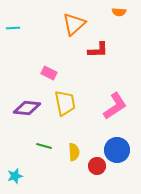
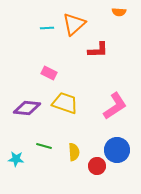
cyan line: moved 34 px right
yellow trapezoid: rotated 60 degrees counterclockwise
cyan star: moved 1 px right, 17 px up; rotated 21 degrees clockwise
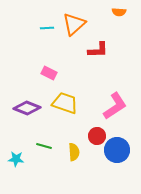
purple diamond: rotated 16 degrees clockwise
red circle: moved 30 px up
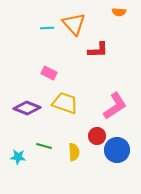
orange triangle: rotated 30 degrees counterclockwise
cyan star: moved 2 px right, 2 px up
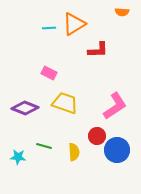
orange semicircle: moved 3 px right
orange triangle: rotated 40 degrees clockwise
cyan line: moved 2 px right
purple diamond: moved 2 px left
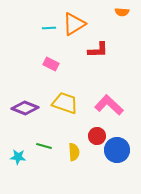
pink rectangle: moved 2 px right, 9 px up
pink L-shape: moved 6 px left, 1 px up; rotated 104 degrees counterclockwise
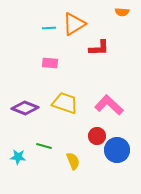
red L-shape: moved 1 px right, 2 px up
pink rectangle: moved 1 px left, 1 px up; rotated 21 degrees counterclockwise
yellow semicircle: moved 1 px left, 9 px down; rotated 18 degrees counterclockwise
